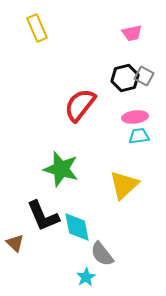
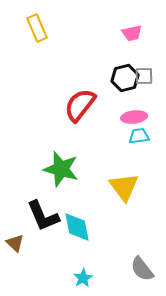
gray square: rotated 30 degrees counterclockwise
pink ellipse: moved 1 px left
yellow triangle: moved 2 px down; rotated 24 degrees counterclockwise
gray semicircle: moved 40 px right, 15 px down
cyan star: moved 3 px left, 1 px down
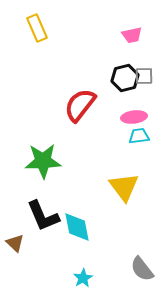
pink trapezoid: moved 2 px down
green star: moved 18 px left, 8 px up; rotated 18 degrees counterclockwise
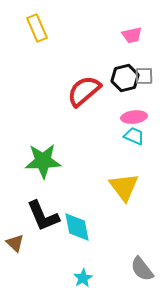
red semicircle: moved 4 px right, 14 px up; rotated 12 degrees clockwise
cyan trapezoid: moved 5 px left; rotated 30 degrees clockwise
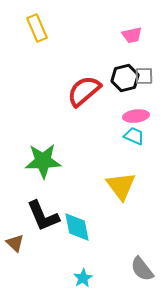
pink ellipse: moved 2 px right, 1 px up
yellow triangle: moved 3 px left, 1 px up
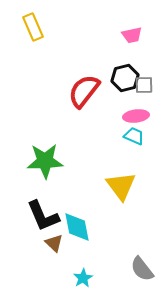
yellow rectangle: moved 4 px left, 1 px up
gray square: moved 9 px down
red semicircle: rotated 12 degrees counterclockwise
green star: moved 2 px right
brown triangle: moved 39 px right
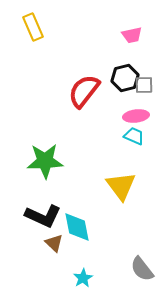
black L-shape: rotated 42 degrees counterclockwise
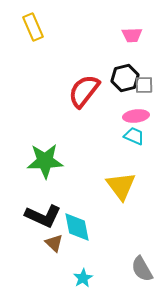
pink trapezoid: rotated 10 degrees clockwise
gray semicircle: rotated 8 degrees clockwise
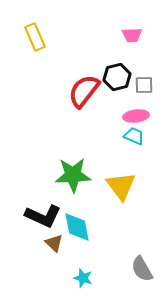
yellow rectangle: moved 2 px right, 10 px down
black hexagon: moved 8 px left, 1 px up
green star: moved 28 px right, 14 px down
cyan star: rotated 24 degrees counterclockwise
